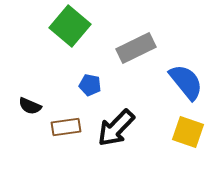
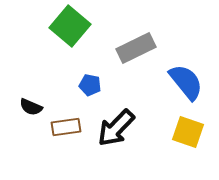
black semicircle: moved 1 px right, 1 px down
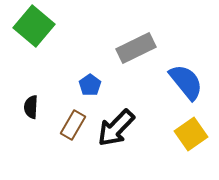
green square: moved 36 px left
blue pentagon: rotated 25 degrees clockwise
black semicircle: rotated 70 degrees clockwise
brown rectangle: moved 7 px right, 2 px up; rotated 52 degrees counterclockwise
yellow square: moved 3 px right, 2 px down; rotated 36 degrees clockwise
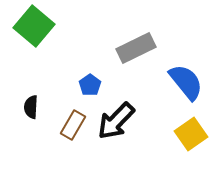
black arrow: moved 7 px up
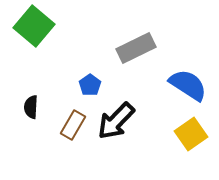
blue semicircle: moved 2 px right, 3 px down; rotated 18 degrees counterclockwise
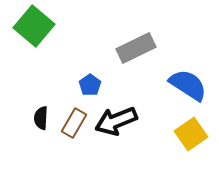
black semicircle: moved 10 px right, 11 px down
black arrow: rotated 24 degrees clockwise
brown rectangle: moved 1 px right, 2 px up
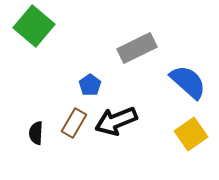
gray rectangle: moved 1 px right
blue semicircle: moved 3 px up; rotated 9 degrees clockwise
black semicircle: moved 5 px left, 15 px down
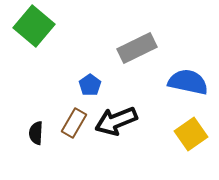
blue semicircle: rotated 30 degrees counterclockwise
